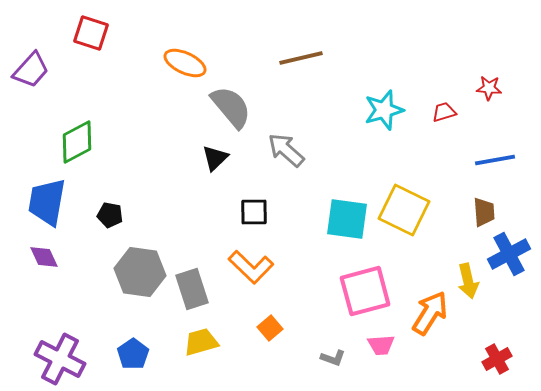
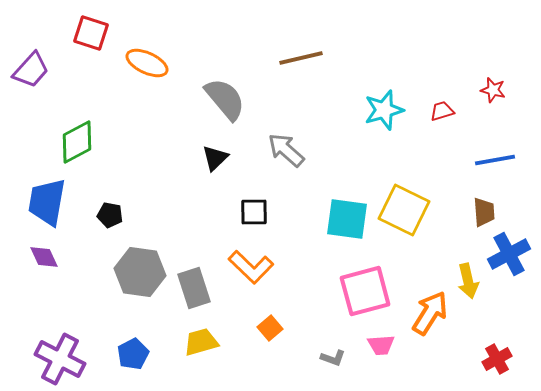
orange ellipse: moved 38 px left
red star: moved 4 px right, 2 px down; rotated 10 degrees clockwise
gray semicircle: moved 6 px left, 8 px up
red trapezoid: moved 2 px left, 1 px up
gray rectangle: moved 2 px right, 1 px up
blue pentagon: rotated 8 degrees clockwise
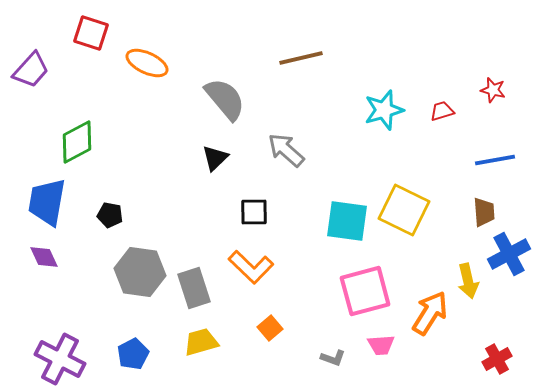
cyan square: moved 2 px down
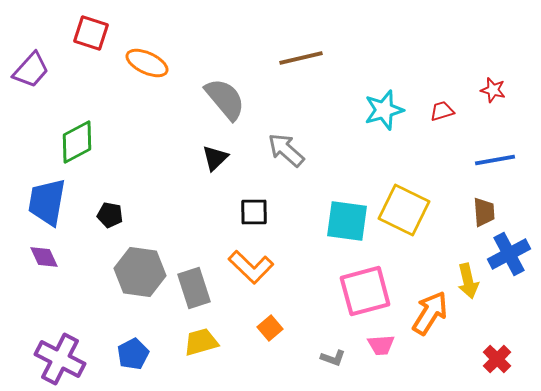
red cross: rotated 16 degrees counterclockwise
